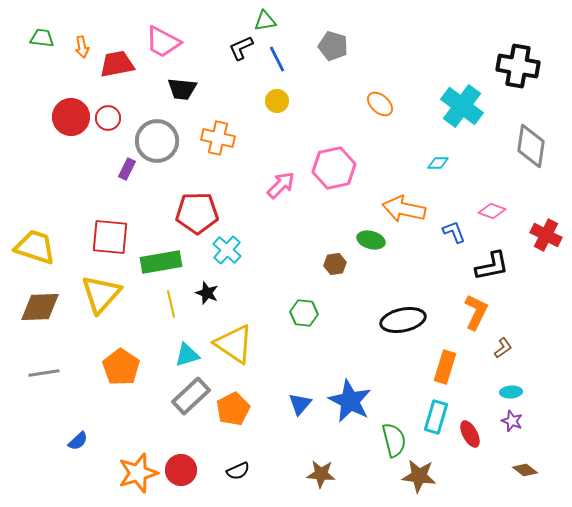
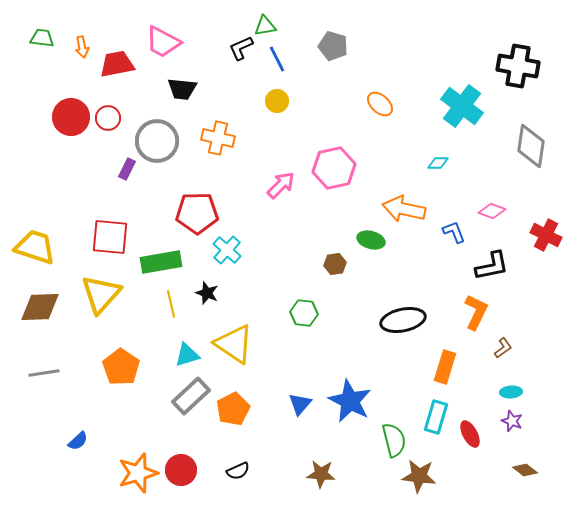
green triangle at (265, 21): moved 5 px down
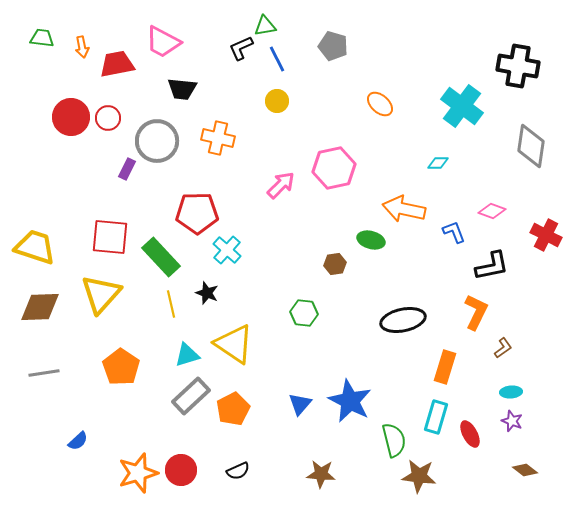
green rectangle at (161, 262): moved 5 px up; rotated 57 degrees clockwise
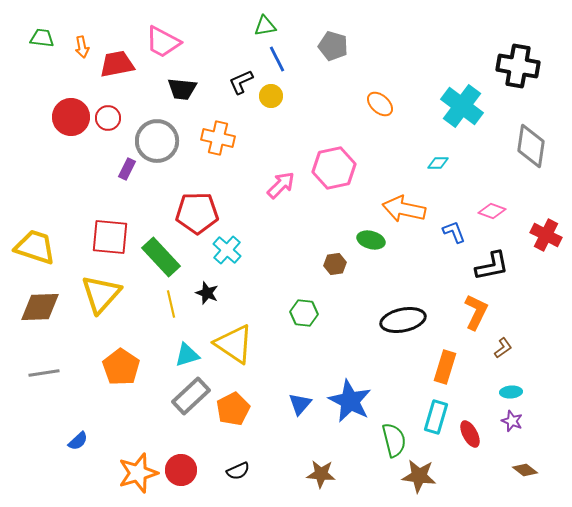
black L-shape at (241, 48): moved 34 px down
yellow circle at (277, 101): moved 6 px left, 5 px up
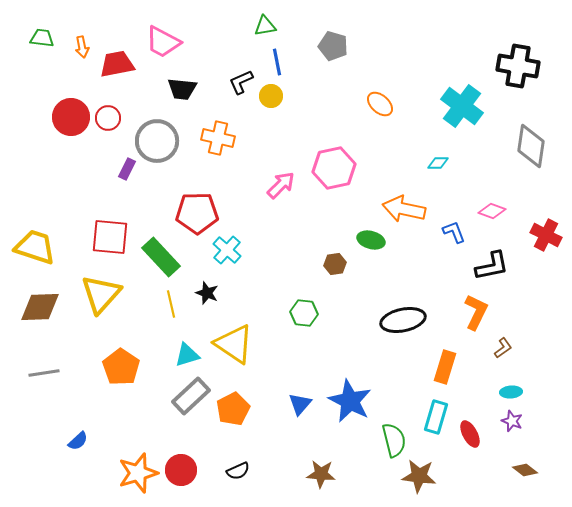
blue line at (277, 59): moved 3 px down; rotated 16 degrees clockwise
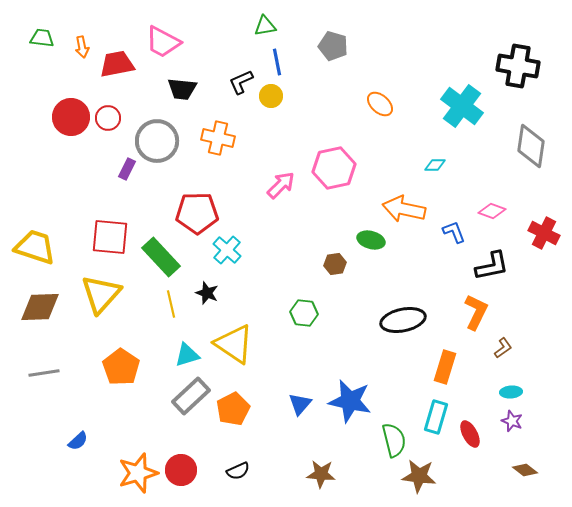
cyan diamond at (438, 163): moved 3 px left, 2 px down
red cross at (546, 235): moved 2 px left, 2 px up
blue star at (350, 401): rotated 15 degrees counterclockwise
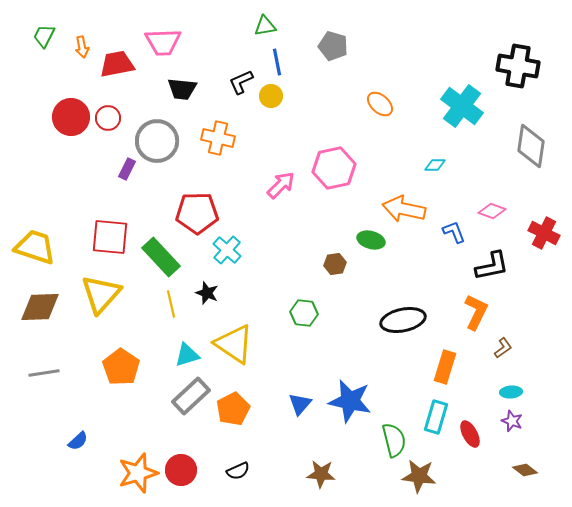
green trapezoid at (42, 38): moved 2 px right, 2 px up; rotated 70 degrees counterclockwise
pink trapezoid at (163, 42): rotated 30 degrees counterclockwise
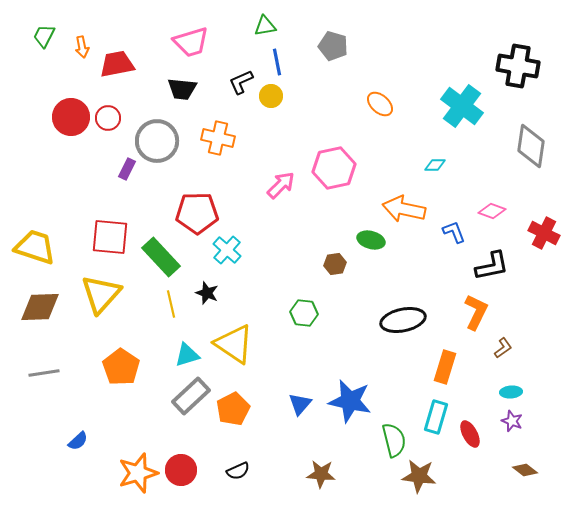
pink trapezoid at (163, 42): moved 28 px right; rotated 15 degrees counterclockwise
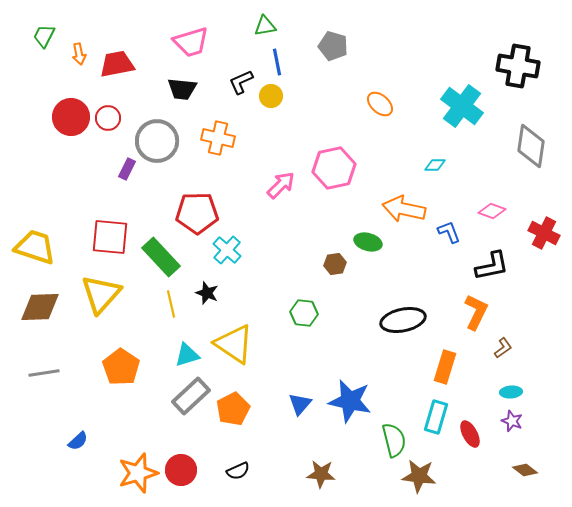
orange arrow at (82, 47): moved 3 px left, 7 px down
blue L-shape at (454, 232): moved 5 px left
green ellipse at (371, 240): moved 3 px left, 2 px down
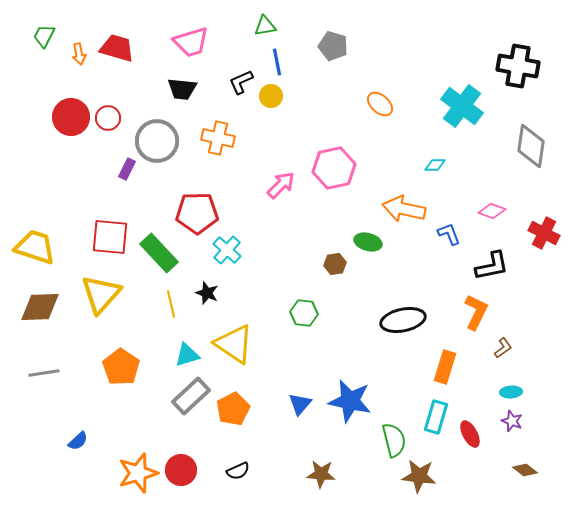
red trapezoid at (117, 64): moved 16 px up; rotated 27 degrees clockwise
blue L-shape at (449, 232): moved 2 px down
green rectangle at (161, 257): moved 2 px left, 4 px up
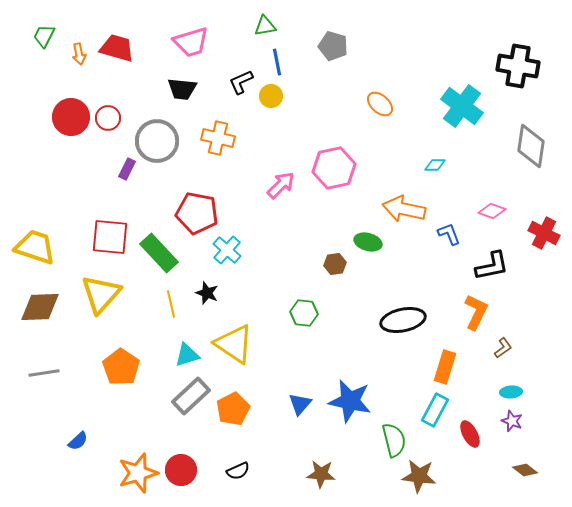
red pentagon at (197, 213): rotated 12 degrees clockwise
cyan rectangle at (436, 417): moved 1 px left, 7 px up; rotated 12 degrees clockwise
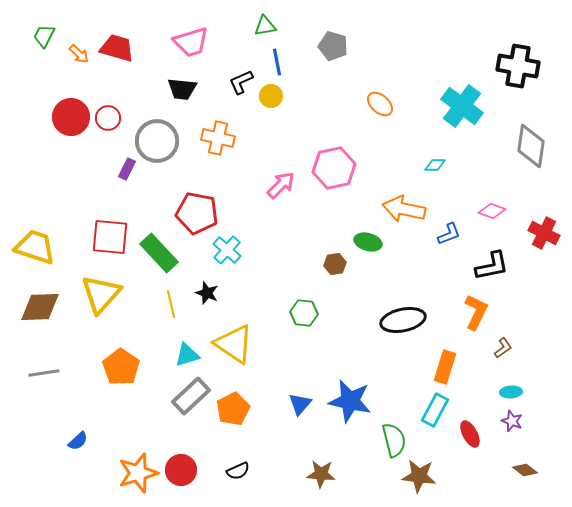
orange arrow at (79, 54): rotated 35 degrees counterclockwise
blue L-shape at (449, 234): rotated 90 degrees clockwise
